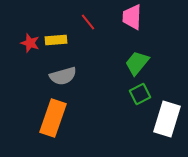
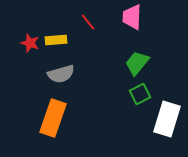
gray semicircle: moved 2 px left, 2 px up
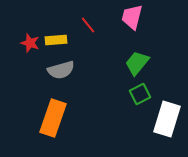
pink trapezoid: rotated 12 degrees clockwise
red line: moved 3 px down
gray semicircle: moved 4 px up
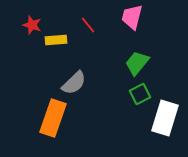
red star: moved 2 px right, 18 px up
gray semicircle: moved 13 px right, 13 px down; rotated 28 degrees counterclockwise
white rectangle: moved 2 px left, 1 px up
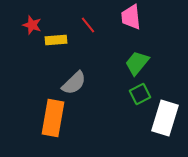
pink trapezoid: moved 1 px left; rotated 20 degrees counterclockwise
orange rectangle: rotated 9 degrees counterclockwise
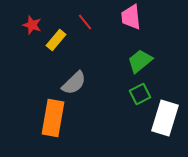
red line: moved 3 px left, 3 px up
yellow rectangle: rotated 45 degrees counterclockwise
green trapezoid: moved 3 px right, 2 px up; rotated 12 degrees clockwise
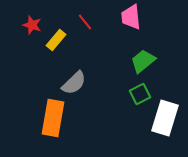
green trapezoid: moved 3 px right
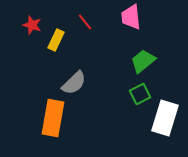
yellow rectangle: rotated 15 degrees counterclockwise
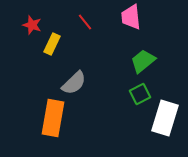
yellow rectangle: moved 4 px left, 4 px down
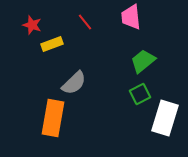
yellow rectangle: rotated 45 degrees clockwise
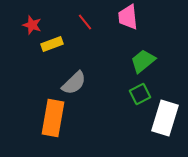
pink trapezoid: moved 3 px left
